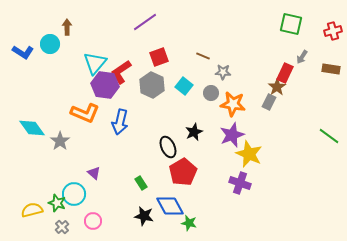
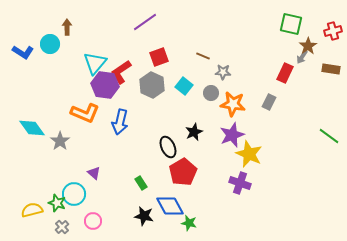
brown star at (277, 87): moved 31 px right, 41 px up
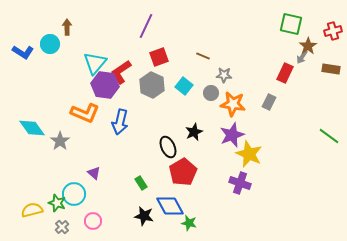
purple line at (145, 22): moved 1 px right, 4 px down; rotated 30 degrees counterclockwise
gray star at (223, 72): moved 1 px right, 3 px down
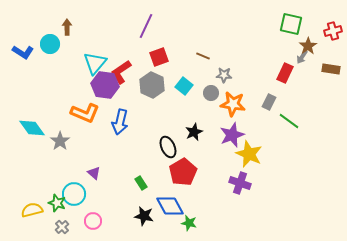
green line at (329, 136): moved 40 px left, 15 px up
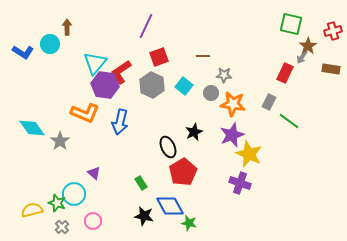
brown line at (203, 56): rotated 24 degrees counterclockwise
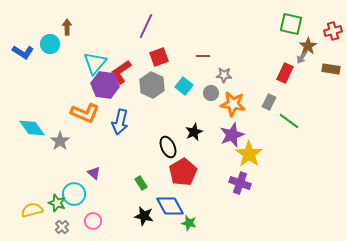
yellow star at (249, 154): rotated 12 degrees clockwise
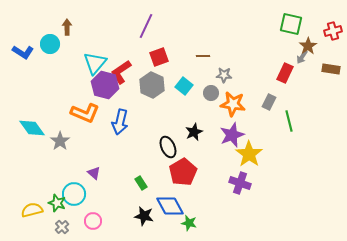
purple hexagon at (105, 85): rotated 8 degrees clockwise
green line at (289, 121): rotated 40 degrees clockwise
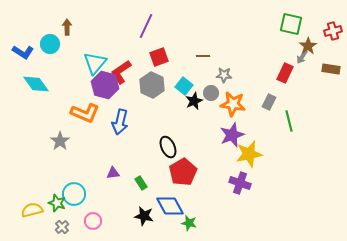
cyan diamond at (32, 128): moved 4 px right, 44 px up
black star at (194, 132): moved 31 px up
yellow star at (249, 154): rotated 24 degrees clockwise
purple triangle at (94, 173): moved 19 px right; rotated 48 degrees counterclockwise
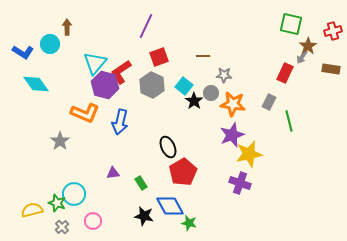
black star at (194, 101): rotated 12 degrees counterclockwise
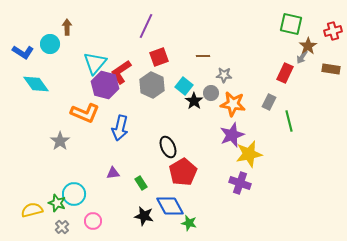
blue arrow at (120, 122): moved 6 px down
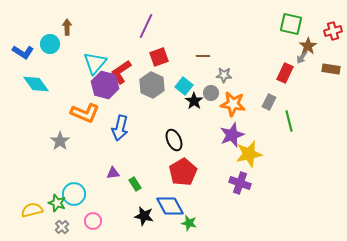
black ellipse at (168, 147): moved 6 px right, 7 px up
green rectangle at (141, 183): moved 6 px left, 1 px down
